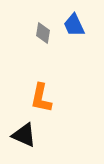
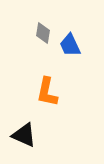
blue trapezoid: moved 4 px left, 20 px down
orange L-shape: moved 6 px right, 6 px up
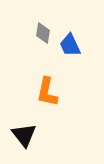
black triangle: rotated 28 degrees clockwise
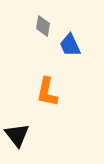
gray diamond: moved 7 px up
black triangle: moved 7 px left
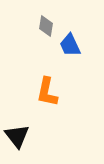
gray diamond: moved 3 px right
black triangle: moved 1 px down
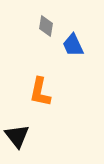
blue trapezoid: moved 3 px right
orange L-shape: moved 7 px left
